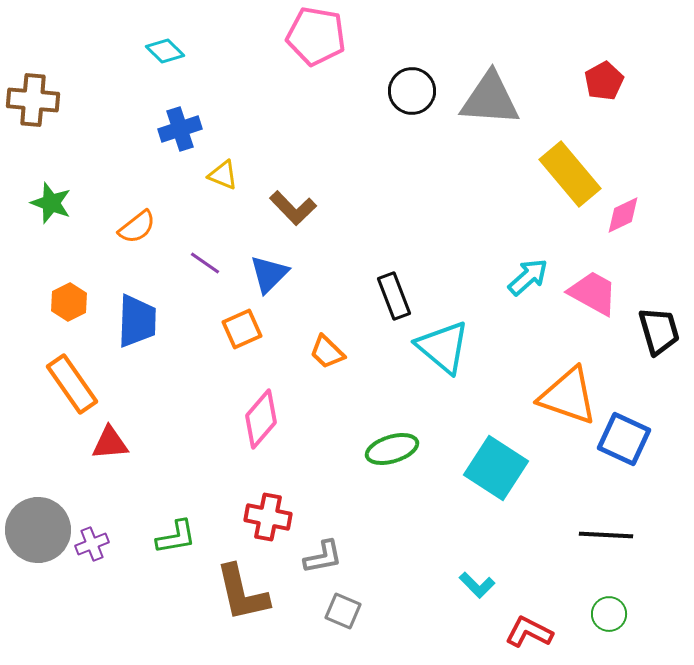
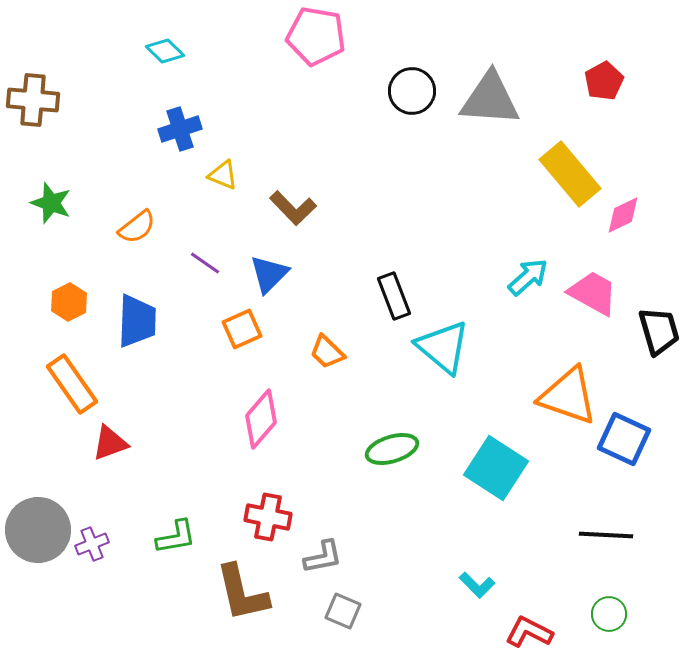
red triangle at (110, 443): rotated 15 degrees counterclockwise
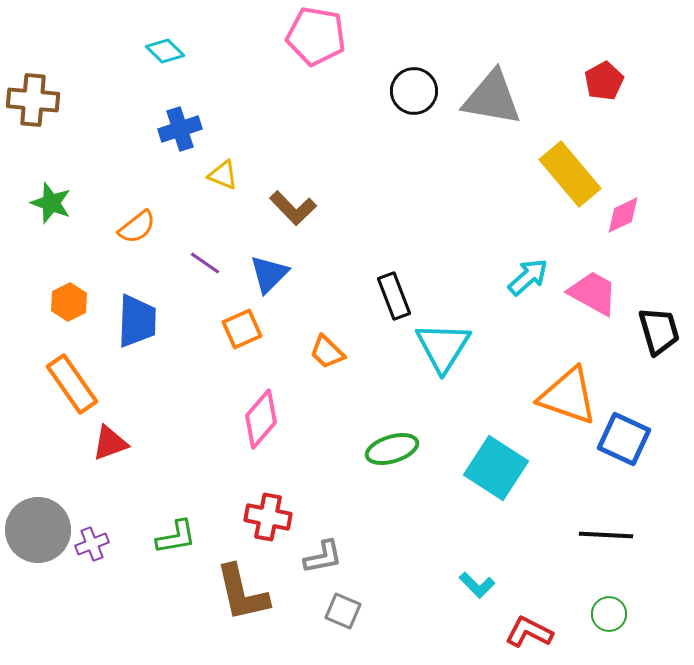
black circle at (412, 91): moved 2 px right
gray triangle at (490, 99): moved 2 px right, 1 px up; rotated 6 degrees clockwise
cyan triangle at (443, 347): rotated 22 degrees clockwise
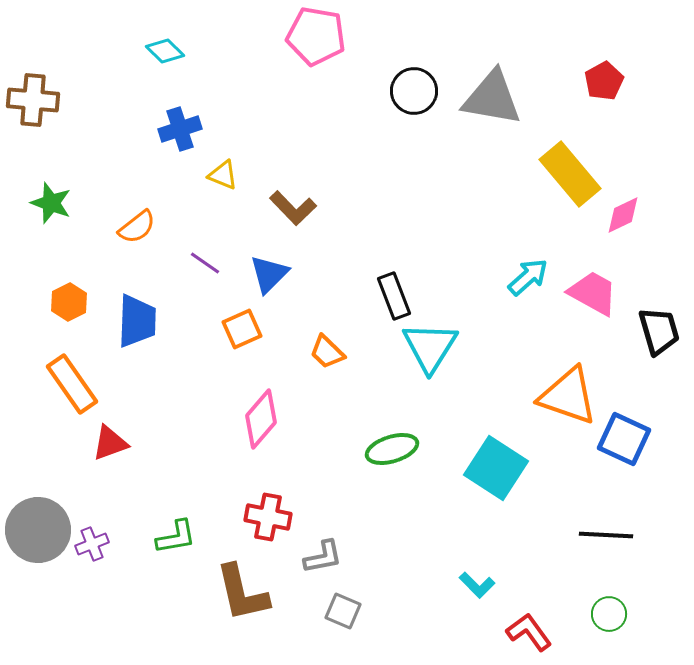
cyan triangle at (443, 347): moved 13 px left
red L-shape at (529, 632): rotated 27 degrees clockwise
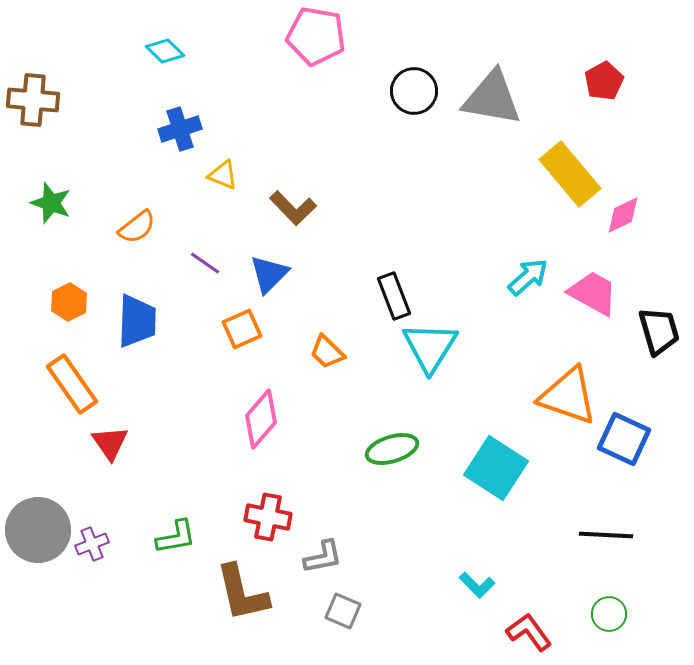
red triangle at (110, 443): rotated 45 degrees counterclockwise
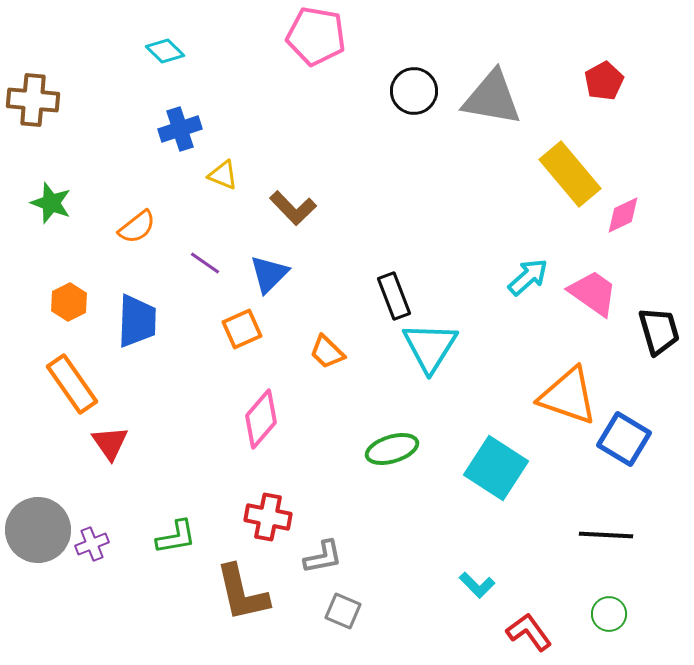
pink trapezoid at (593, 293): rotated 6 degrees clockwise
blue square at (624, 439): rotated 6 degrees clockwise
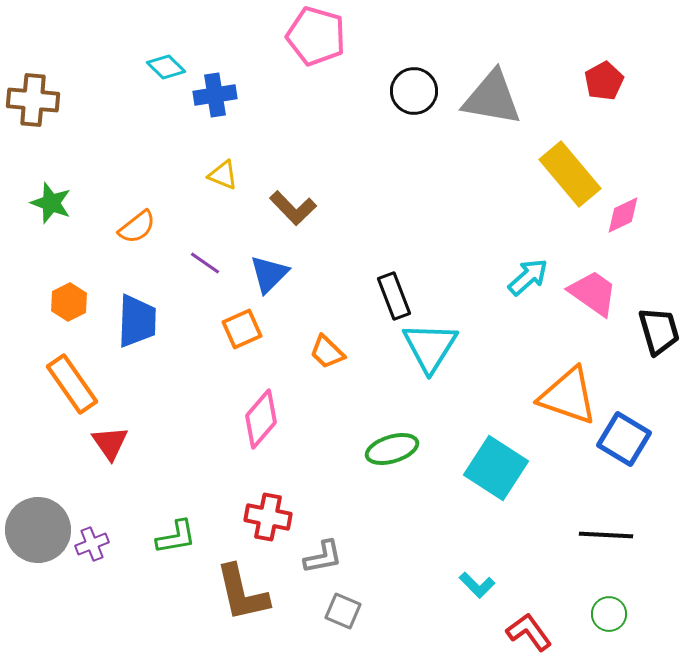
pink pentagon at (316, 36): rotated 6 degrees clockwise
cyan diamond at (165, 51): moved 1 px right, 16 px down
blue cross at (180, 129): moved 35 px right, 34 px up; rotated 9 degrees clockwise
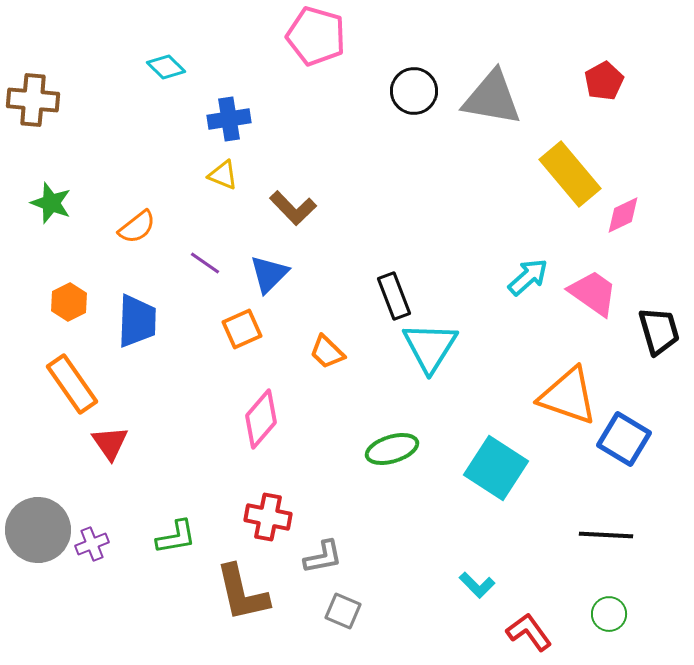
blue cross at (215, 95): moved 14 px right, 24 px down
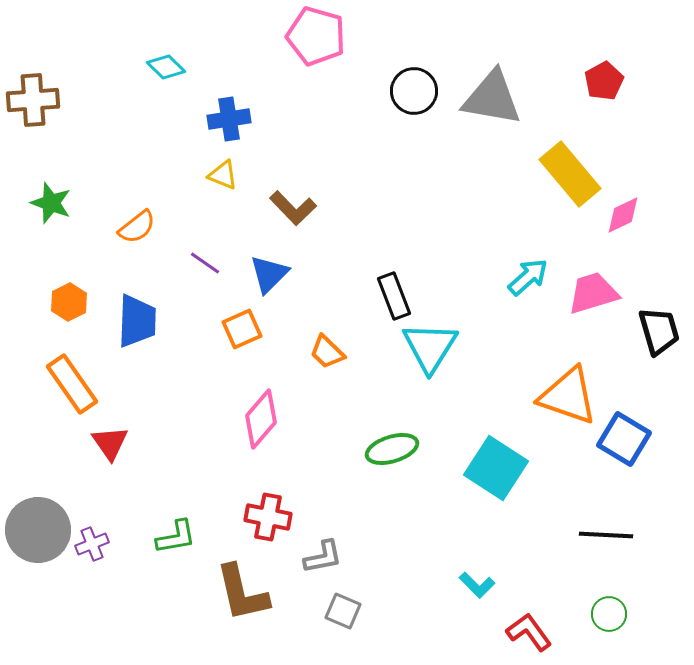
brown cross at (33, 100): rotated 9 degrees counterclockwise
pink trapezoid at (593, 293): rotated 52 degrees counterclockwise
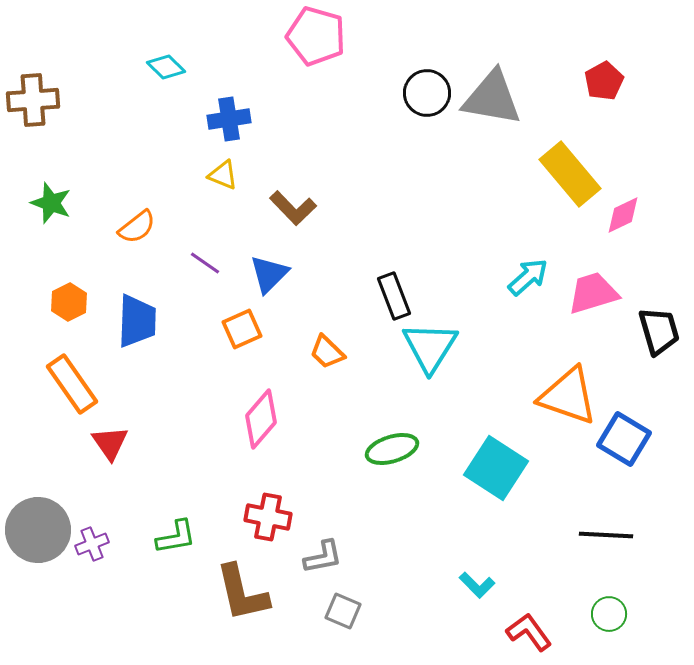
black circle at (414, 91): moved 13 px right, 2 px down
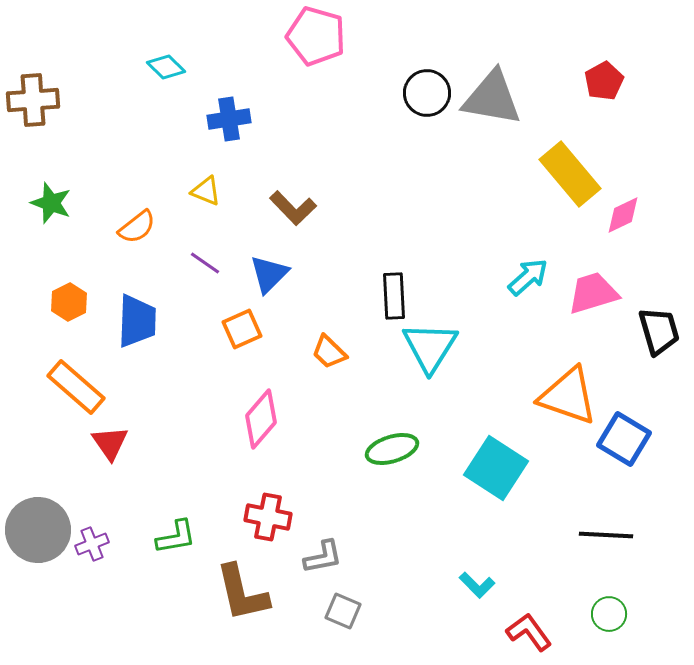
yellow triangle at (223, 175): moved 17 px left, 16 px down
black rectangle at (394, 296): rotated 18 degrees clockwise
orange trapezoid at (327, 352): moved 2 px right
orange rectangle at (72, 384): moved 4 px right, 3 px down; rotated 14 degrees counterclockwise
